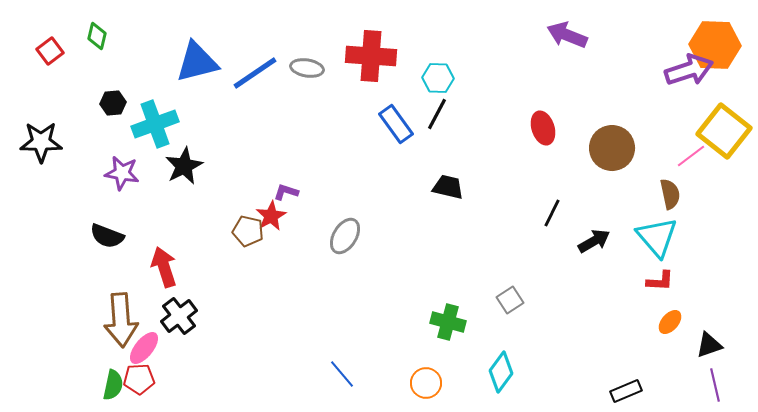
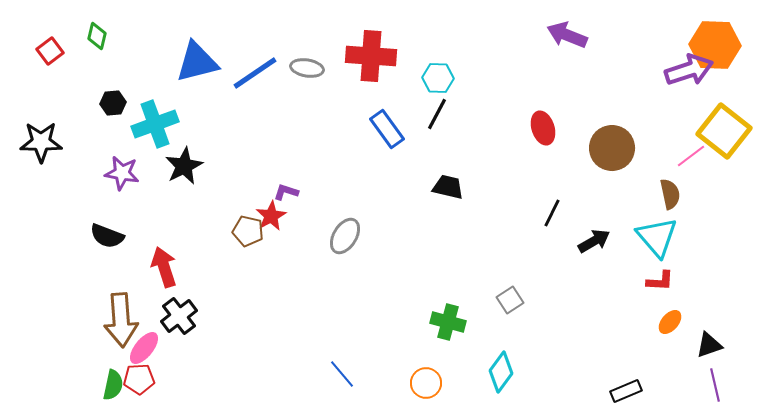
blue rectangle at (396, 124): moved 9 px left, 5 px down
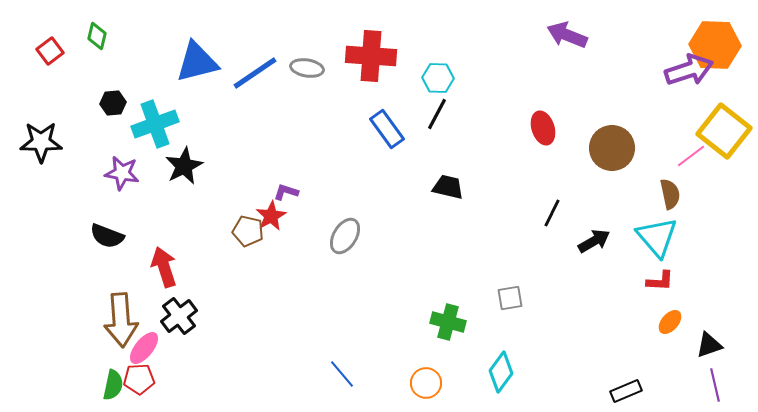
gray square at (510, 300): moved 2 px up; rotated 24 degrees clockwise
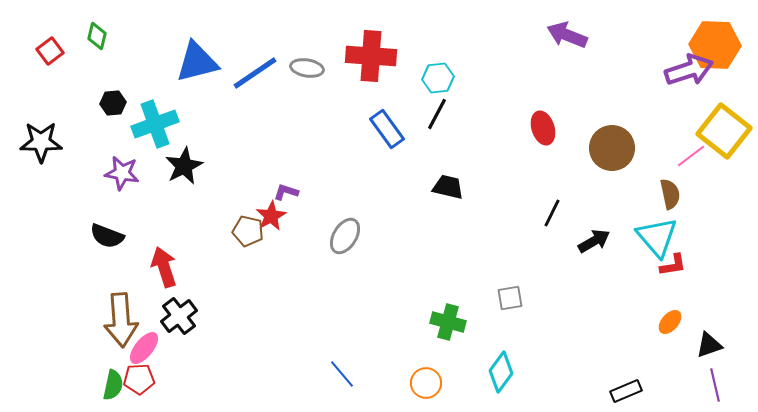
cyan hexagon at (438, 78): rotated 8 degrees counterclockwise
red L-shape at (660, 281): moved 13 px right, 16 px up; rotated 12 degrees counterclockwise
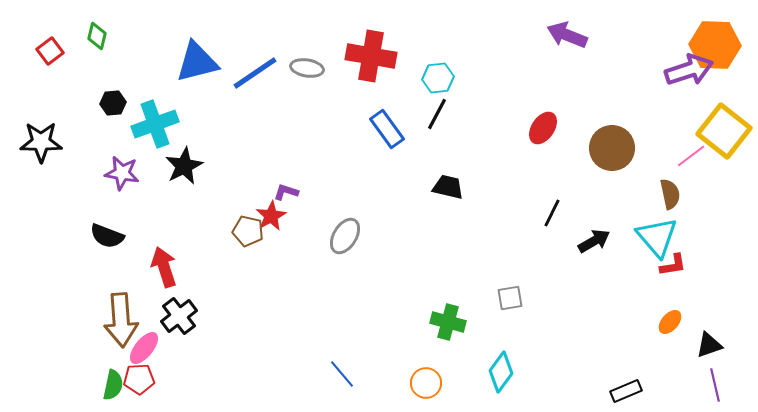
red cross at (371, 56): rotated 6 degrees clockwise
red ellipse at (543, 128): rotated 52 degrees clockwise
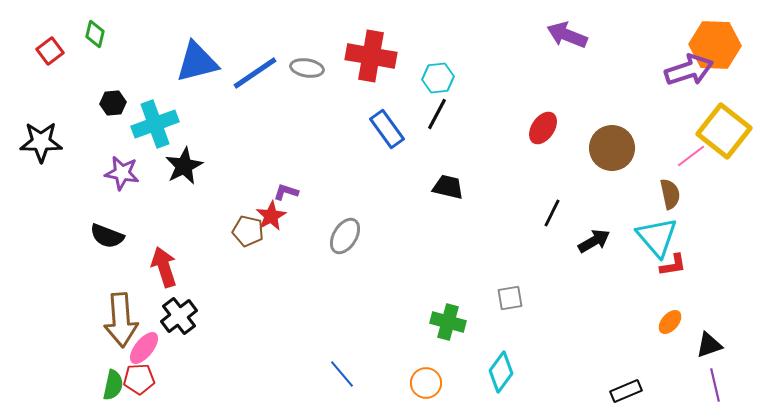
green diamond at (97, 36): moved 2 px left, 2 px up
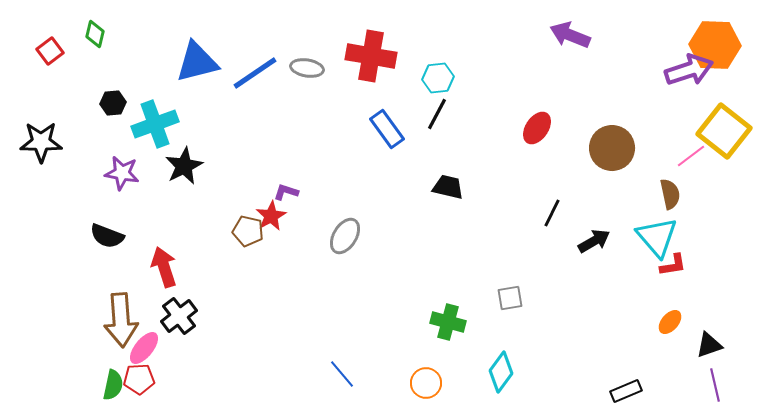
purple arrow at (567, 35): moved 3 px right
red ellipse at (543, 128): moved 6 px left
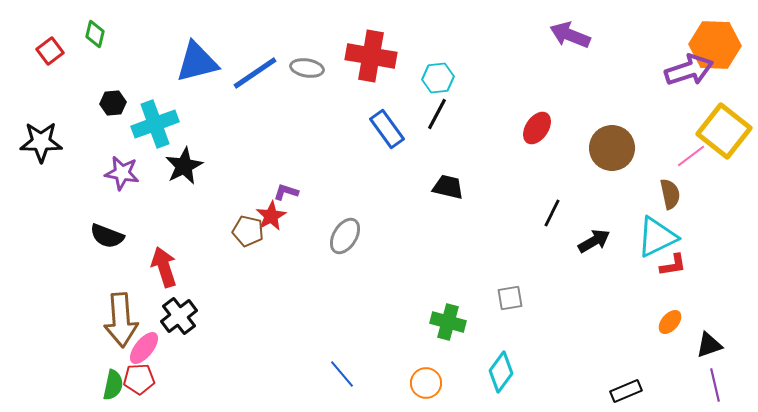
cyan triangle at (657, 237): rotated 45 degrees clockwise
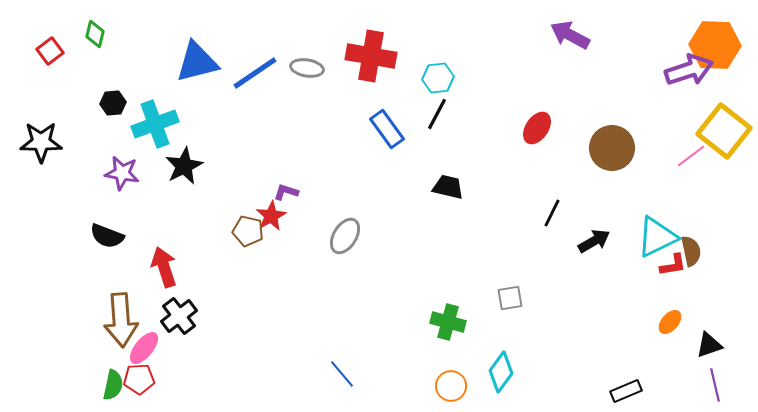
purple arrow at (570, 35): rotated 6 degrees clockwise
brown semicircle at (670, 194): moved 21 px right, 57 px down
orange circle at (426, 383): moved 25 px right, 3 px down
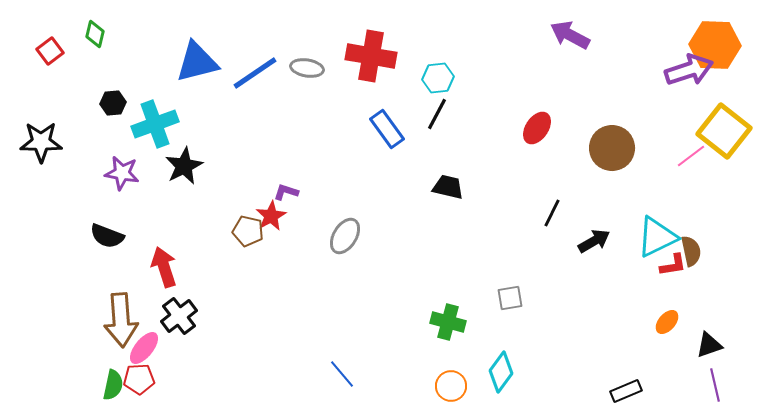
orange ellipse at (670, 322): moved 3 px left
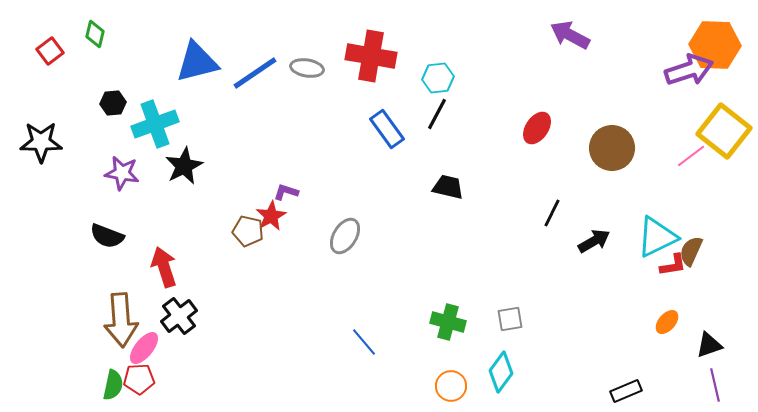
brown semicircle at (691, 251): rotated 144 degrees counterclockwise
gray square at (510, 298): moved 21 px down
blue line at (342, 374): moved 22 px right, 32 px up
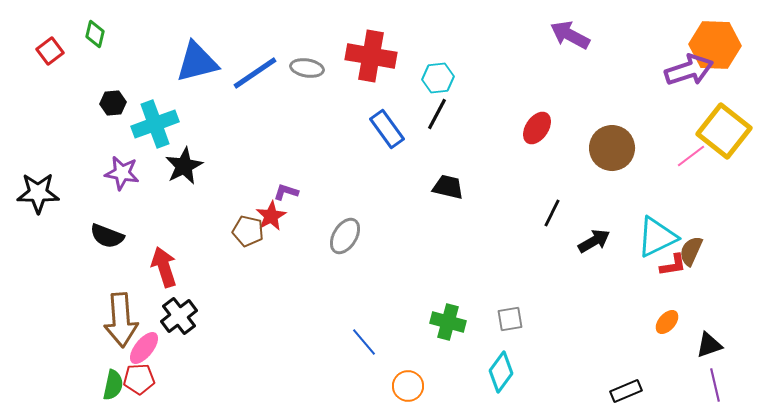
black star at (41, 142): moved 3 px left, 51 px down
orange circle at (451, 386): moved 43 px left
